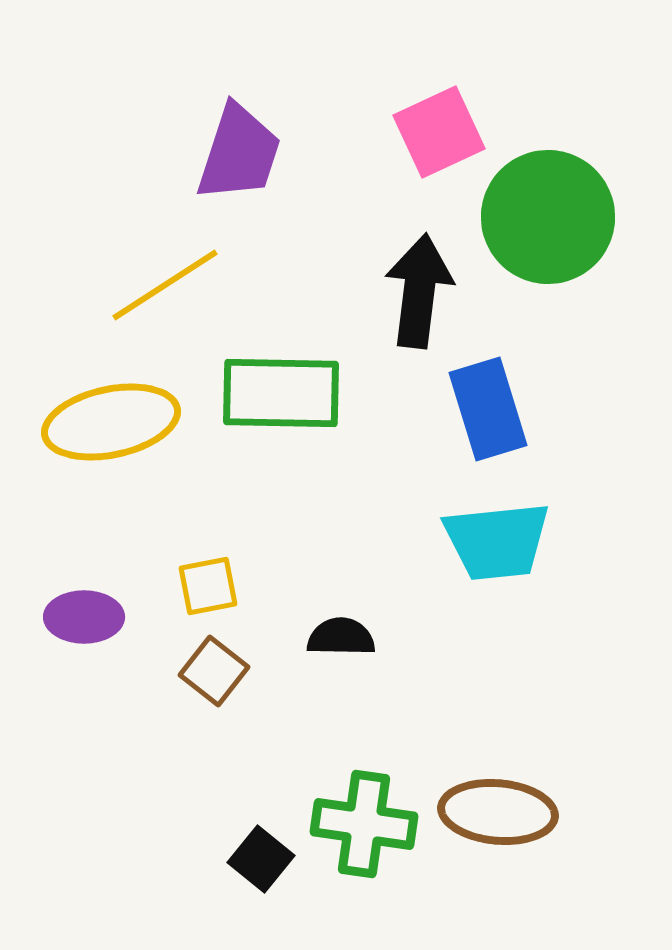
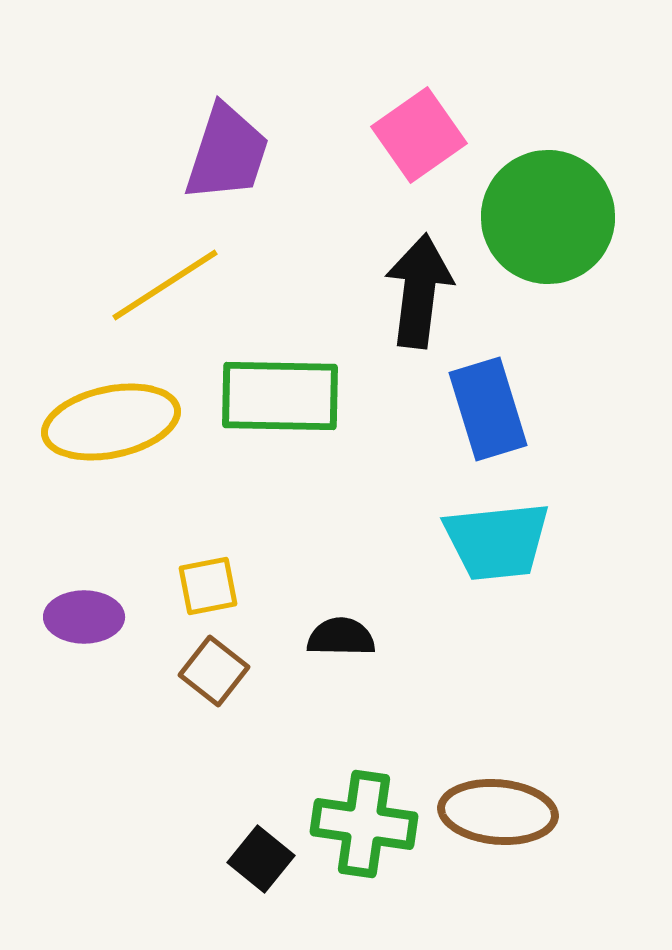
pink square: moved 20 px left, 3 px down; rotated 10 degrees counterclockwise
purple trapezoid: moved 12 px left
green rectangle: moved 1 px left, 3 px down
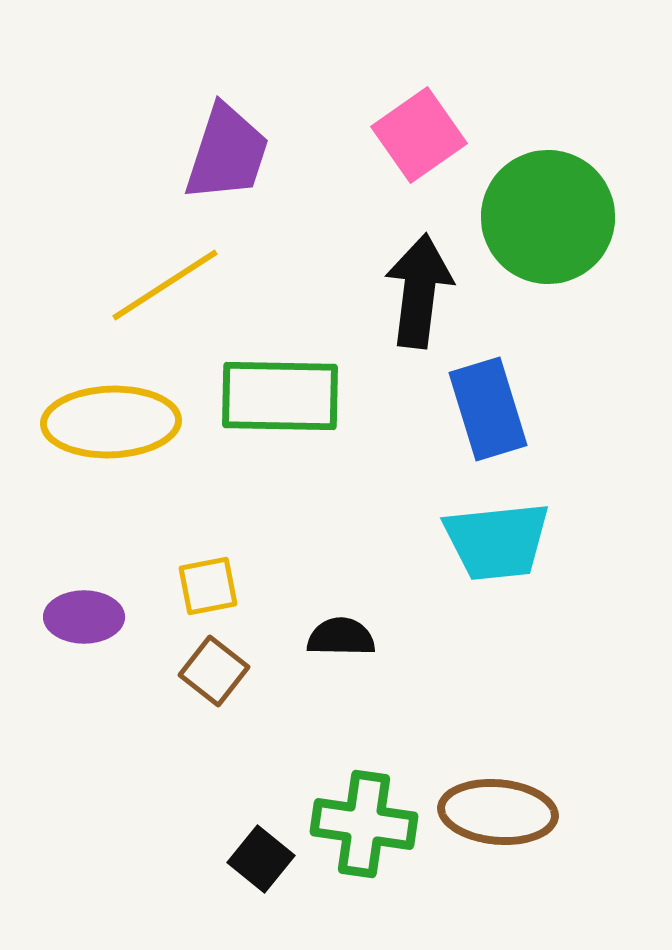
yellow ellipse: rotated 10 degrees clockwise
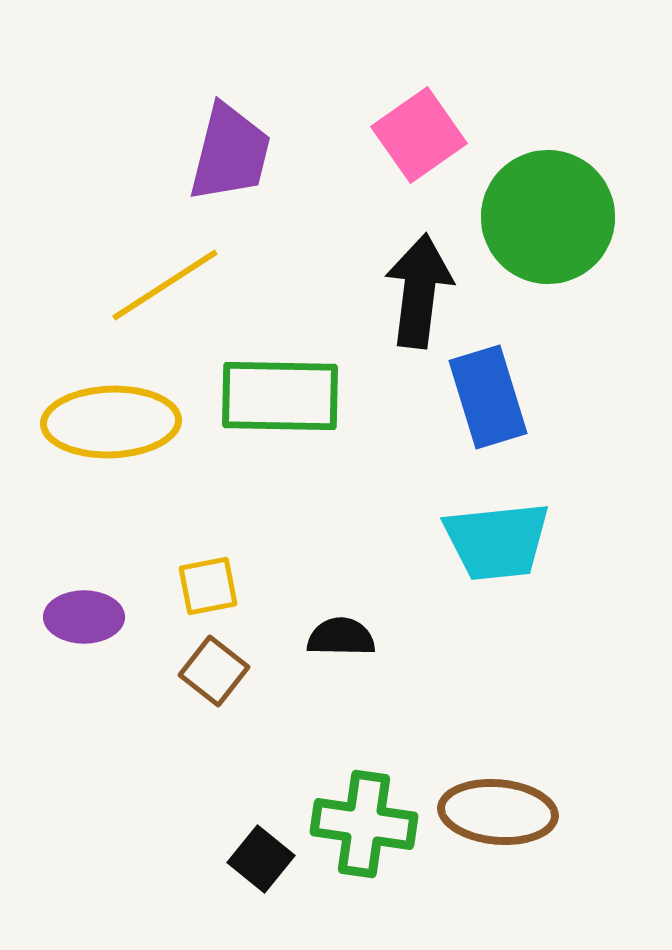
purple trapezoid: moved 3 px right; rotated 4 degrees counterclockwise
blue rectangle: moved 12 px up
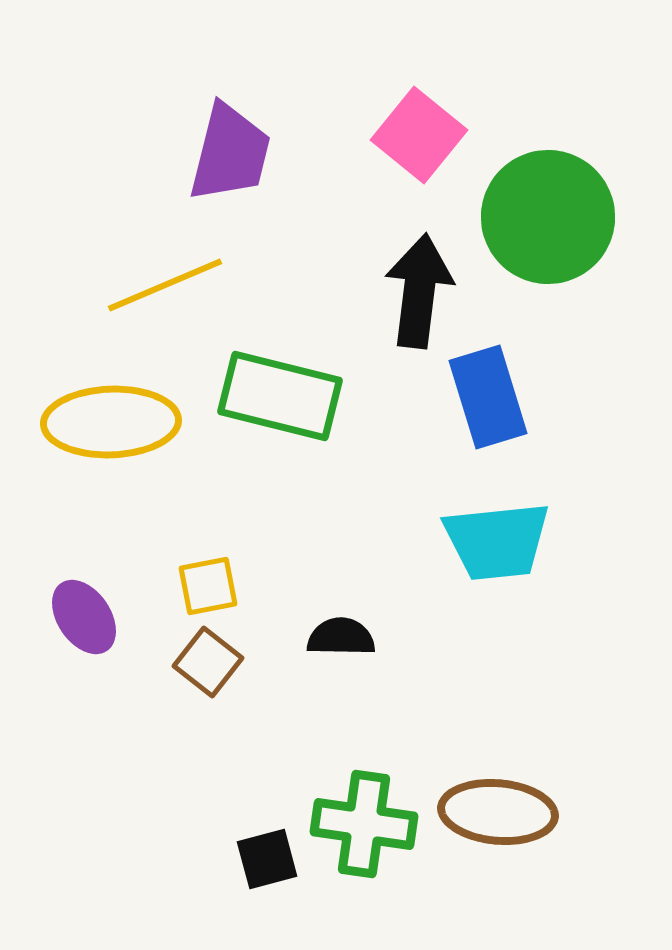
pink square: rotated 16 degrees counterclockwise
yellow line: rotated 10 degrees clockwise
green rectangle: rotated 13 degrees clockwise
purple ellipse: rotated 56 degrees clockwise
brown square: moved 6 px left, 9 px up
black square: moved 6 px right; rotated 36 degrees clockwise
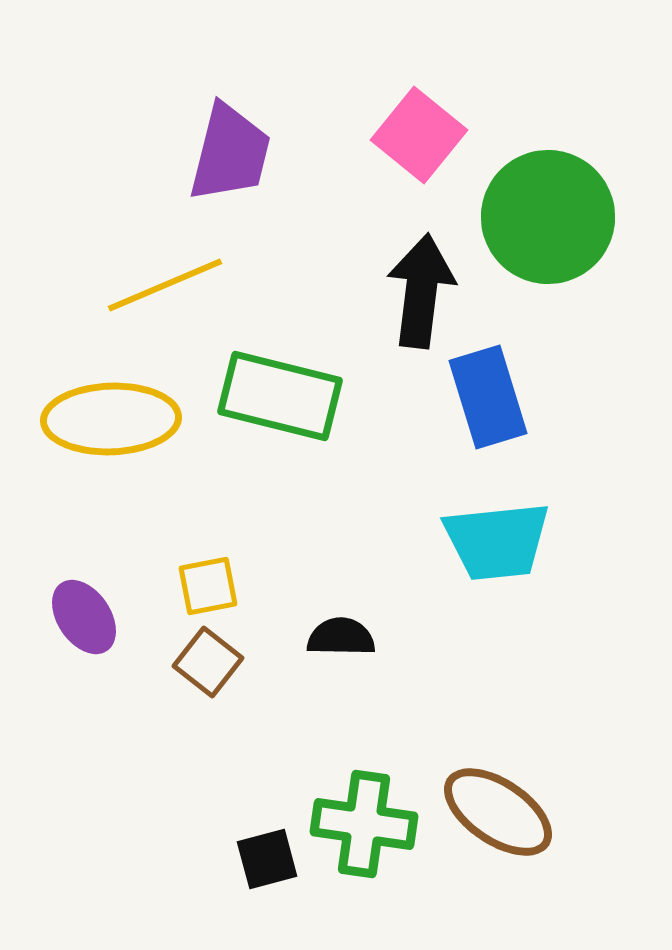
black arrow: moved 2 px right
yellow ellipse: moved 3 px up
brown ellipse: rotated 29 degrees clockwise
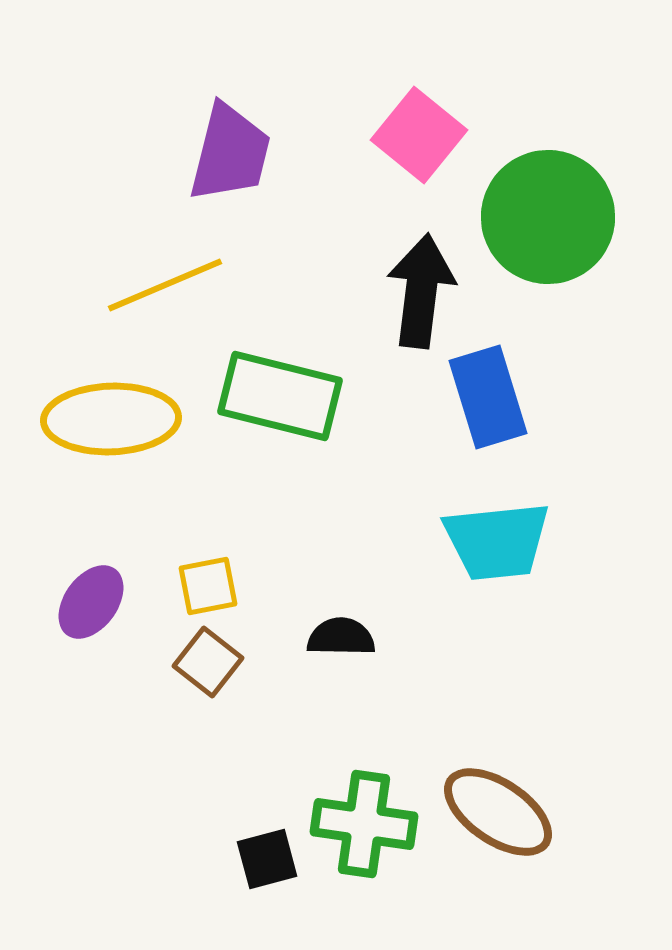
purple ellipse: moved 7 px right, 15 px up; rotated 70 degrees clockwise
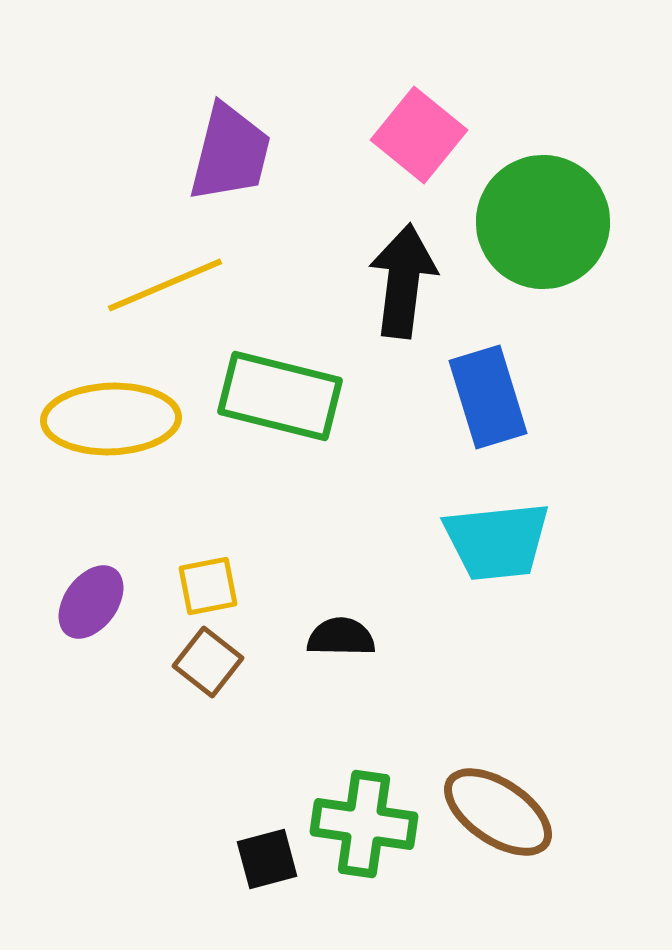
green circle: moved 5 px left, 5 px down
black arrow: moved 18 px left, 10 px up
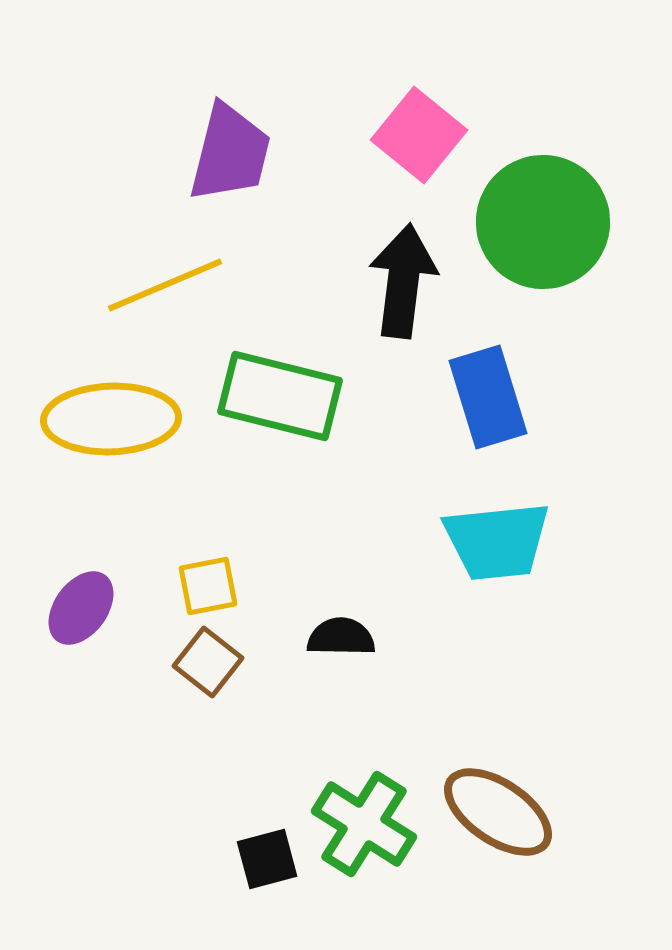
purple ellipse: moved 10 px left, 6 px down
green cross: rotated 24 degrees clockwise
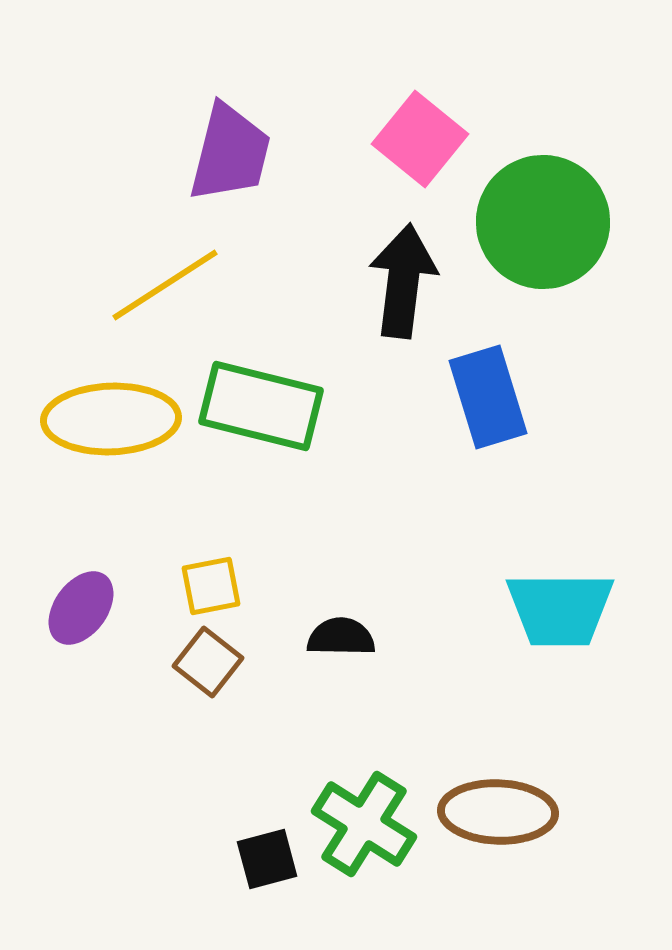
pink square: moved 1 px right, 4 px down
yellow line: rotated 10 degrees counterclockwise
green rectangle: moved 19 px left, 10 px down
cyan trapezoid: moved 63 px right, 68 px down; rotated 6 degrees clockwise
yellow square: moved 3 px right
brown ellipse: rotated 32 degrees counterclockwise
